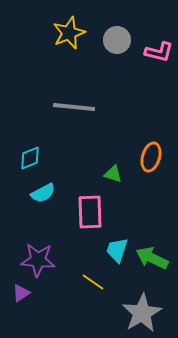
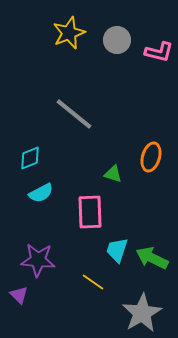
gray line: moved 7 px down; rotated 33 degrees clockwise
cyan semicircle: moved 2 px left
purple triangle: moved 2 px left, 2 px down; rotated 42 degrees counterclockwise
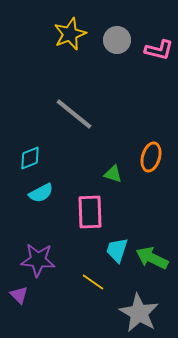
yellow star: moved 1 px right, 1 px down
pink L-shape: moved 2 px up
gray star: moved 3 px left; rotated 12 degrees counterclockwise
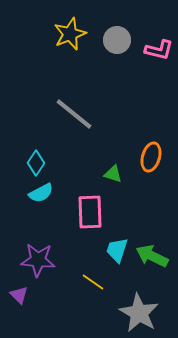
cyan diamond: moved 6 px right, 5 px down; rotated 35 degrees counterclockwise
green arrow: moved 2 px up
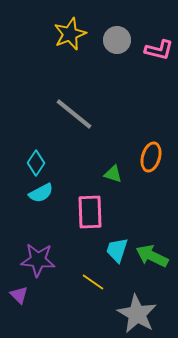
gray star: moved 2 px left, 1 px down
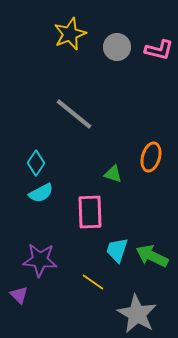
gray circle: moved 7 px down
purple star: moved 2 px right
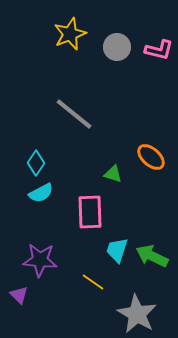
orange ellipse: rotated 64 degrees counterclockwise
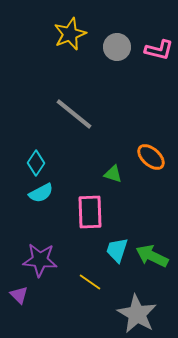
yellow line: moved 3 px left
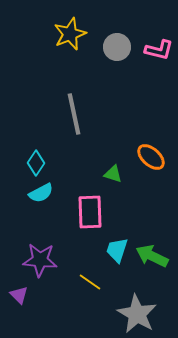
gray line: rotated 39 degrees clockwise
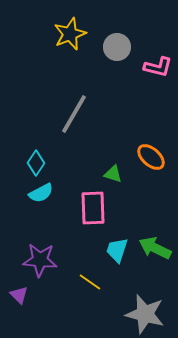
pink L-shape: moved 1 px left, 17 px down
gray line: rotated 42 degrees clockwise
pink rectangle: moved 3 px right, 4 px up
green arrow: moved 3 px right, 8 px up
gray star: moved 8 px right; rotated 15 degrees counterclockwise
